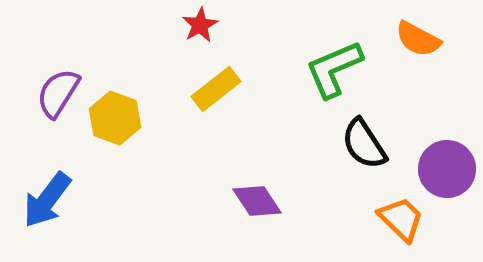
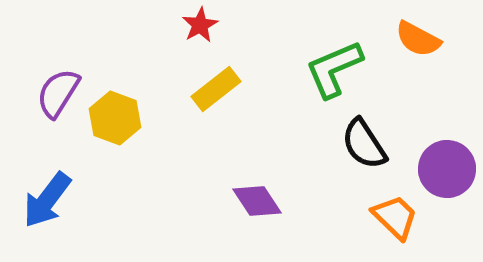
orange trapezoid: moved 6 px left, 2 px up
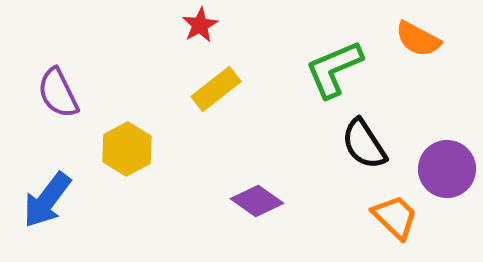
purple semicircle: rotated 58 degrees counterclockwise
yellow hexagon: moved 12 px right, 31 px down; rotated 12 degrees clockwise
purple diamond: rotated 21 degrees counterclockwise
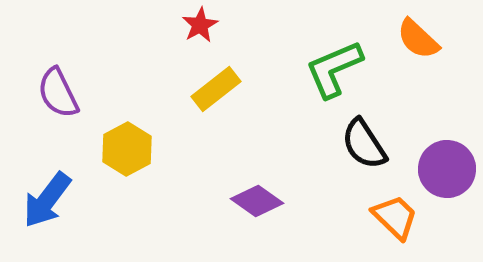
orange semicircle: rotated 15 degrees clockwise
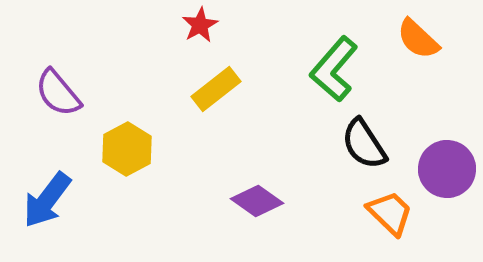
green L-shape: rotated 26 degrees counterclockwise
purple semicircle: rotated 14 degrees counterclockwise
orange trapezoid: moved 5 px left, 4 px up
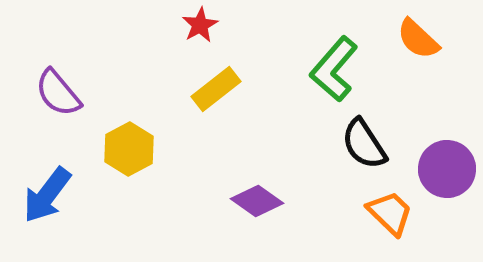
yellow hexagon: moved 2 px right
blue arrow: moved 5 px up
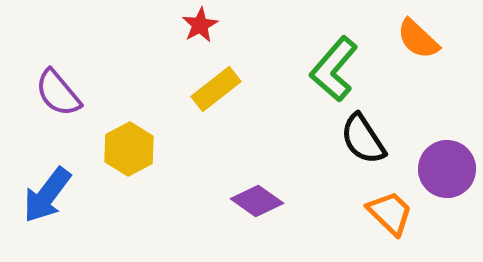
black semicircle: moved 1 px left, 5 px up
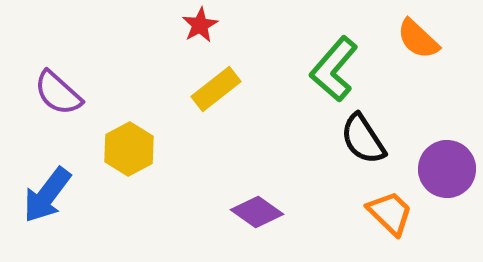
purple semicircle: rotated 8 degrees counterclockwise
purple diamond: moved 11 px down
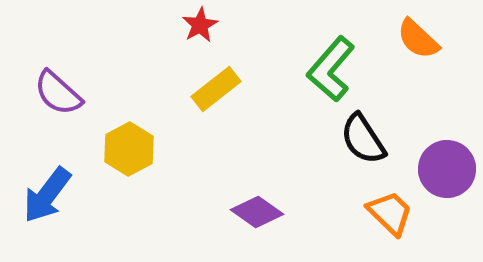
green L-shape: moved 3 px left
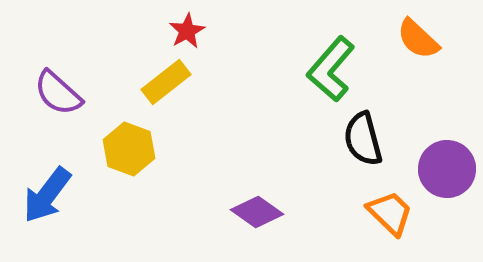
red star: moved 13 px left, 6 px down
yellow rectangle: moved 50 px left, 7 px up
black semicircle: rotated 18 degrees clockwise
yellow hexagon: rotated 12 degrees counterclockwise
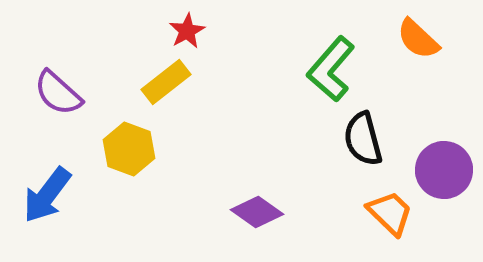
purple circle: moved 3 px left, 1 px down
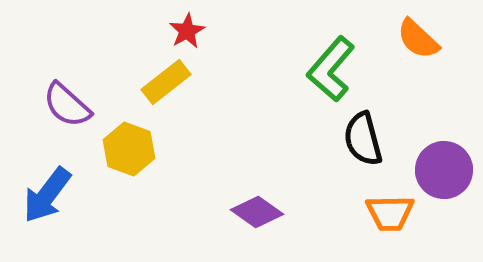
purple semicircle: moved 9 px right, 12 px down
orange trapezoid: rotated 135 degrees clockwise
